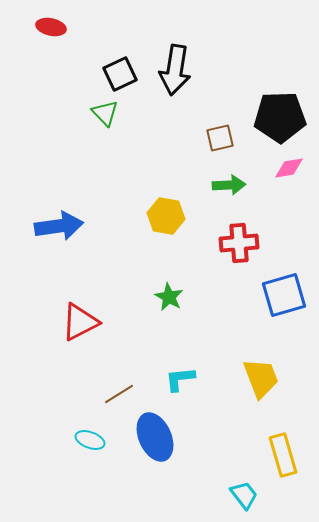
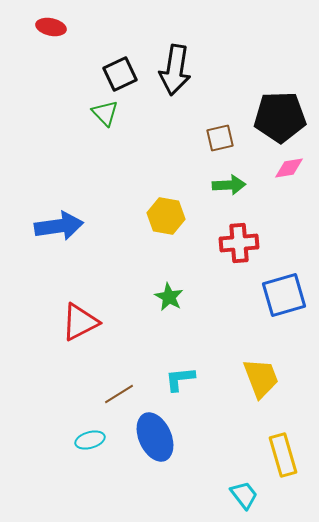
cyan ellipse: rotated 36 degrees counterclockwise
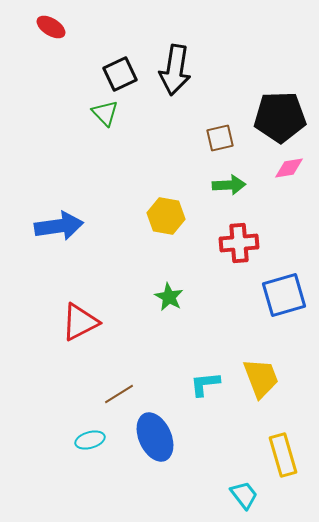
red ellipse: rotated 20 degrees clockwise
cyan L-shape: moved 25 px right, 5 px down
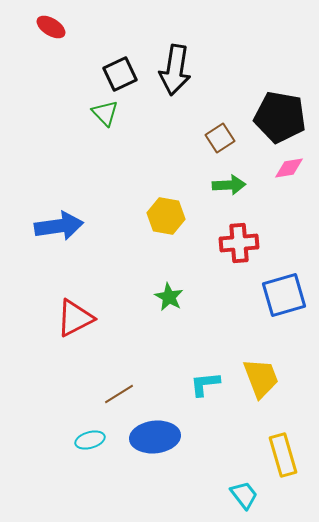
black pentagon: rotated 12 degrees clockwise
brown square: rotated 20 degrees counterclockwise
red triangle: moved 5 px left, 4 px up
blue ellipse: rotated 72 degrees counterclockwise
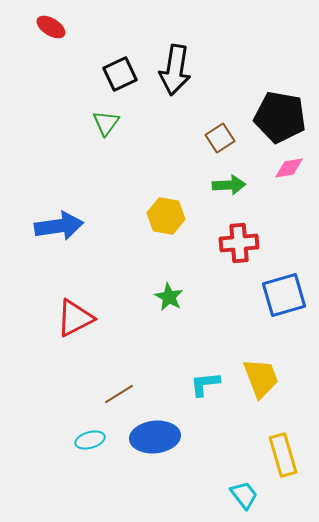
green triangle: moved 1 px right, 10 px down; rotated 20 degrees clockwise
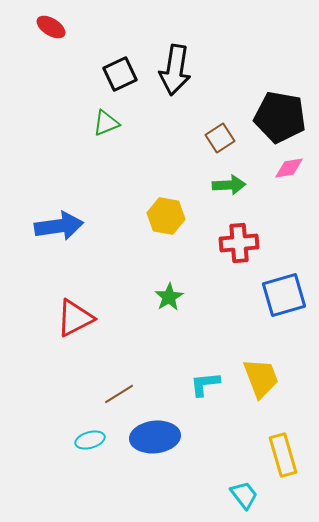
green triangle: rotated 32 degrees clockwise
green star: rotated 12 degrees clockwise
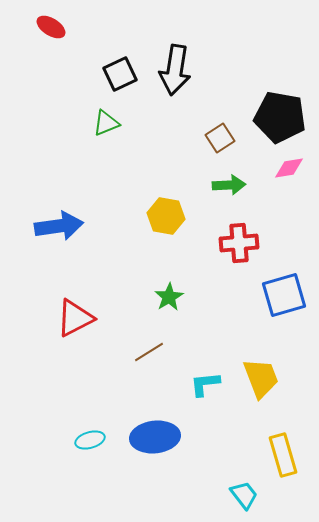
brown line: moved 30 px right, 42 px up
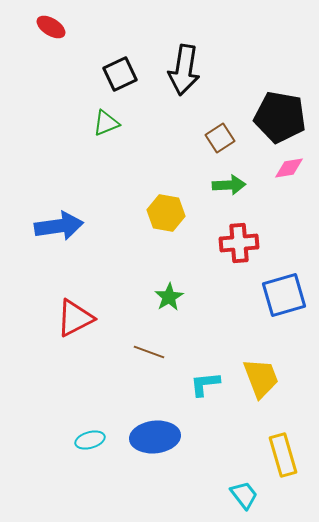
black arrow: moved 9 px right
yellow hexagon: moved 3 px up
brown line: rotated 52 degrees clockwise
